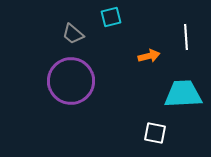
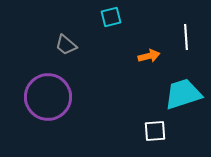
gray trapezoid: moved 7 px left, 11 px down
purple circle: moved 23 px left, 16 px down
cyan trapezoid: rotated 15 degrees counterclockwise
white square: moved 2 px up; rotated 15 degrees counterclockwise
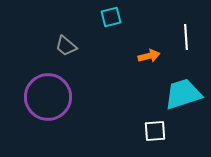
gray trapezoid: moved 1 px down
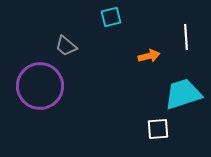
purple circle: moved 8 px left, 11 px up
white square: moved 3 px right, 2 px up
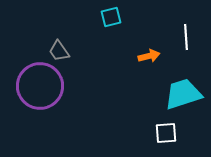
gray trapezoid: moved 7 px left, 5 px down; rotated 15 degrees clockwise
white square: moved 8 px right, 4 px down
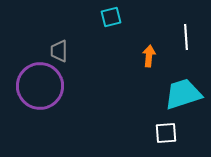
gray trapezoid: rotated 35 degrees clockwise
orange arrow: rotated 70 degrees counterclockwise
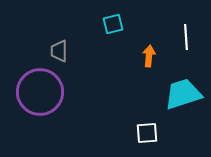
cyan square: moved 2 px right, 7 px down
purple circle: moved 6 px down
white square: moved 19 px left
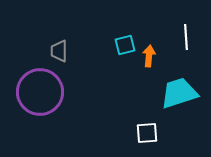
cyan square: moved 12 px right, 21 px down
cyan trapezoid: moved 4 px left, 1 px up
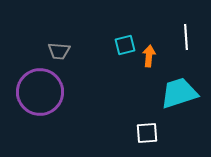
gray trapezoid: rotated 85 degrees counterclockwise
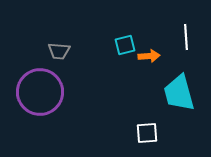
orange arrow: rotated 80 degrees clockwise
cyan trapezoid: rotated 87 degrees counterclockwise
